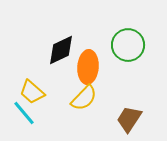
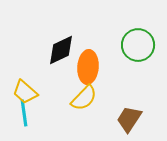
green circle: moved 10 px right
yellow trapezoid: moved 7 px left
cyan line: rotated 32 degrees clockwise
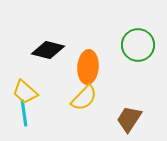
black diamond: moved 13 px left; rotated 40 degrees clockwise
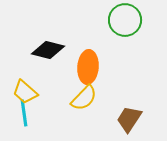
green circle: moved 13 px left, 25 px up
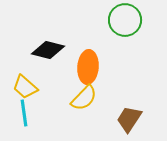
yellow trapezoid: moved 5 px up
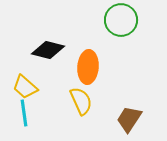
green circle: moved 4 px left
yellow semicircle: moved 3 px left, 3 px down; rotated 68 degrees counterclockwise
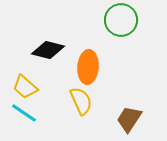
cyan line: rotated 48 degrees counterclockwise
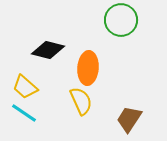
orange ellipse: moved 1 px down
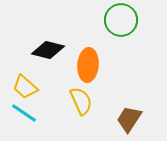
orange ellipse: moved 3 px up
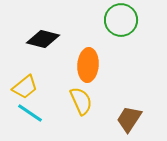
black diamond: moved 5 px left, 11 px up
yellow trapezoid: rotated 80 degrees counterclockwise
cyan line: moved 6 px right
